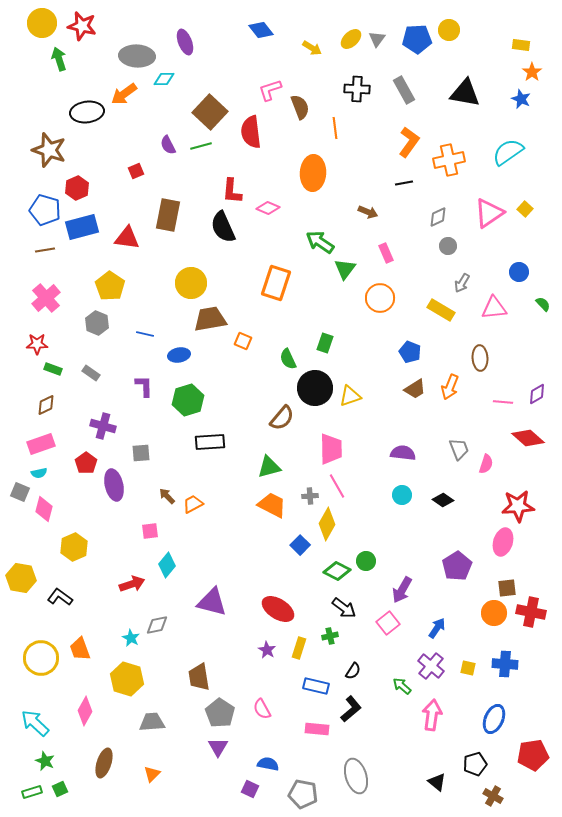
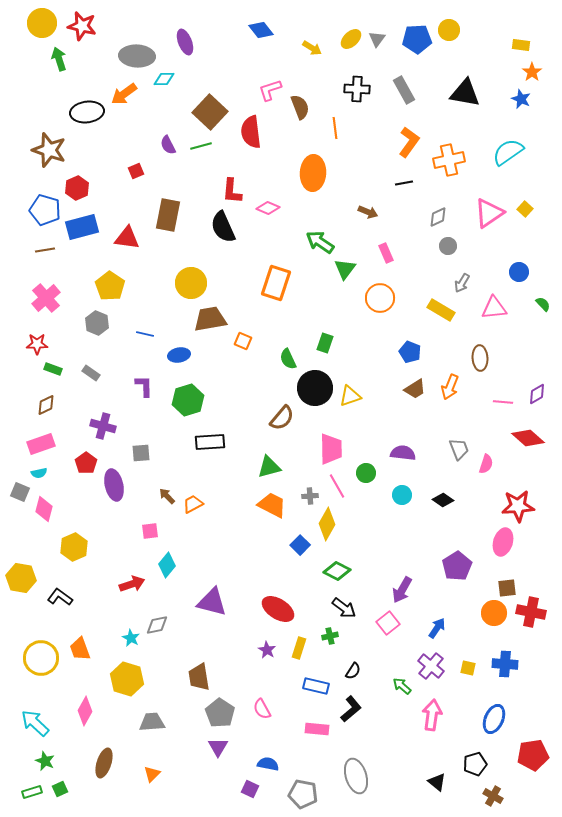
green circle at (366, 561): moved 88 px up
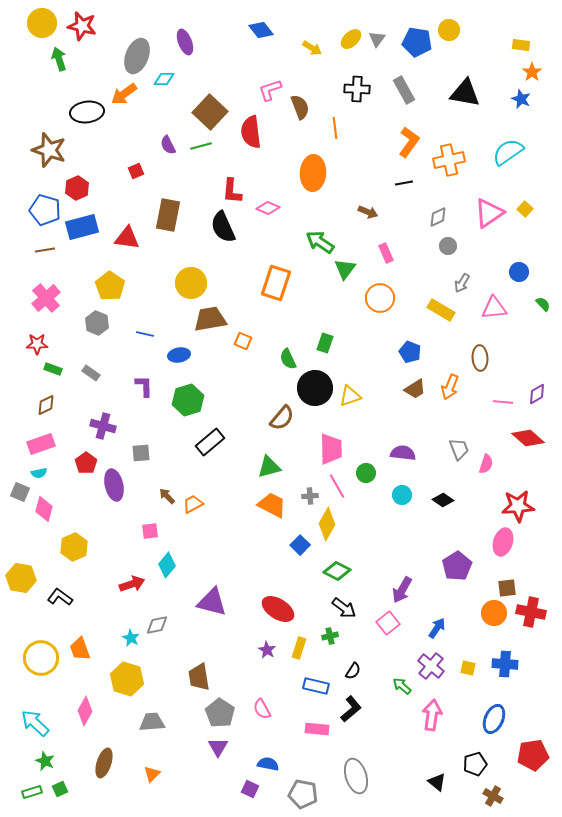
blue pentagon at (417, 39): moved 3 px down; rotated 12 degrees clockwise
gray ellipse at (137, 56): rotated 72 degrees counterclockwise
black rectangle at (210, 442): rotated 36 degrees counterclockwise
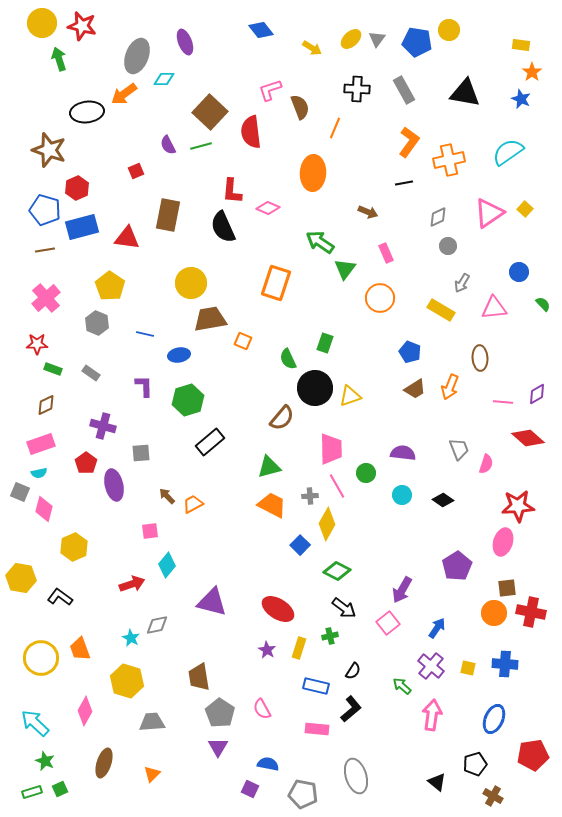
orange line at (335, 128): rotated 30 degrees clockwise
yellow hexagon at (127, 679): moved 2 px down
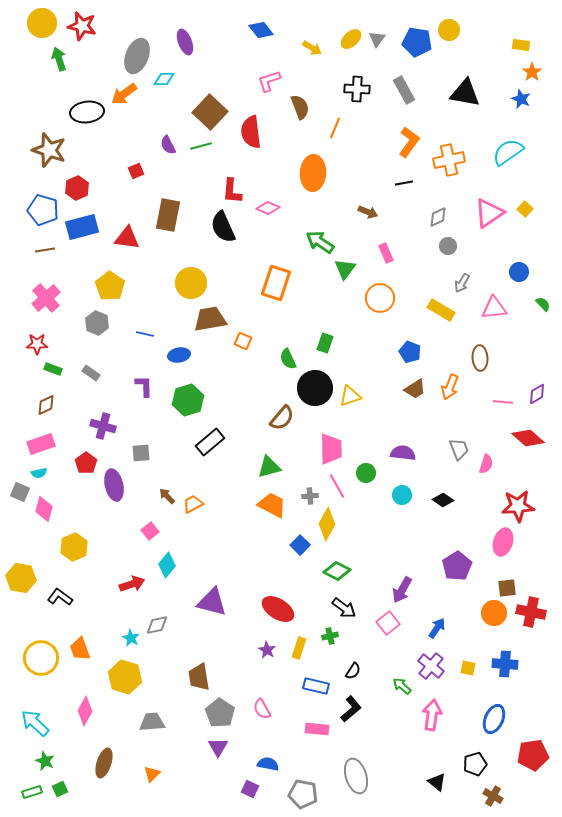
pink L-shape at (270, 90): moved 1 px left, 9 px up
blue pentagon at (45, 210): moved 2 px left
pink square at (150, 531): rotated 30 degrees counterclockwise
yellow hexagon at (127, 681): moved 2 px left, 4 px up
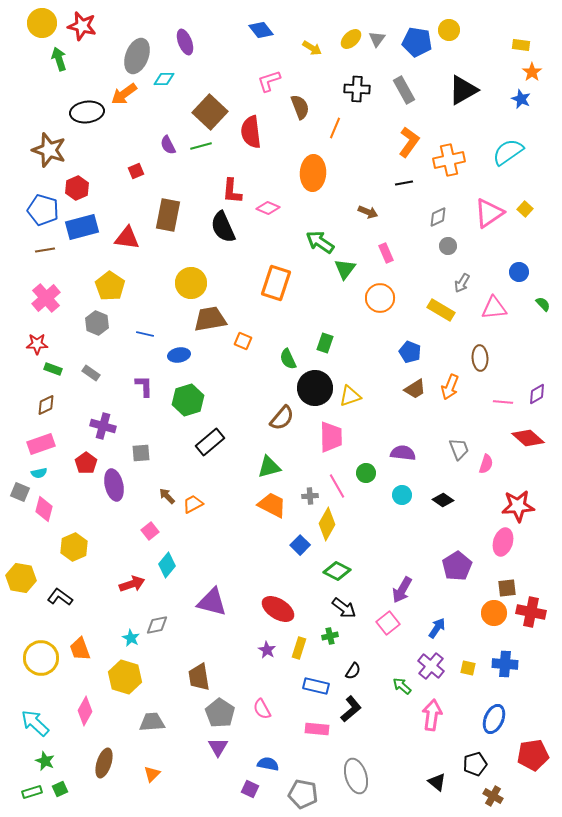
black triangle at (465, 93): moved 2 px left, 3 px up; rotated 40 degrees counterclockwise
pink trapezoid at (331, 449): moved 12 px up
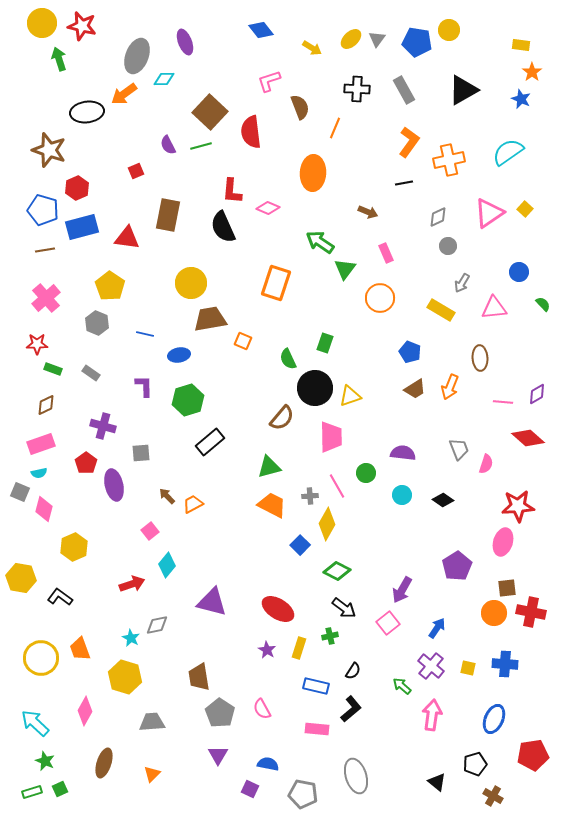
purple triangle at (218, 747): moved 8 px down
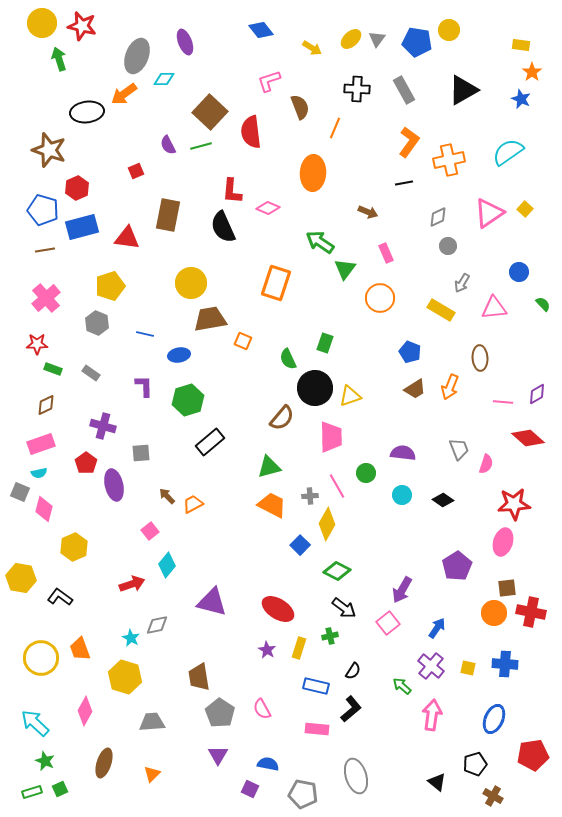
yellow pentagon at (110, 286): rotated 20 degrees clockwise
red star at (518, 506): moved 4 px left, 2 px up
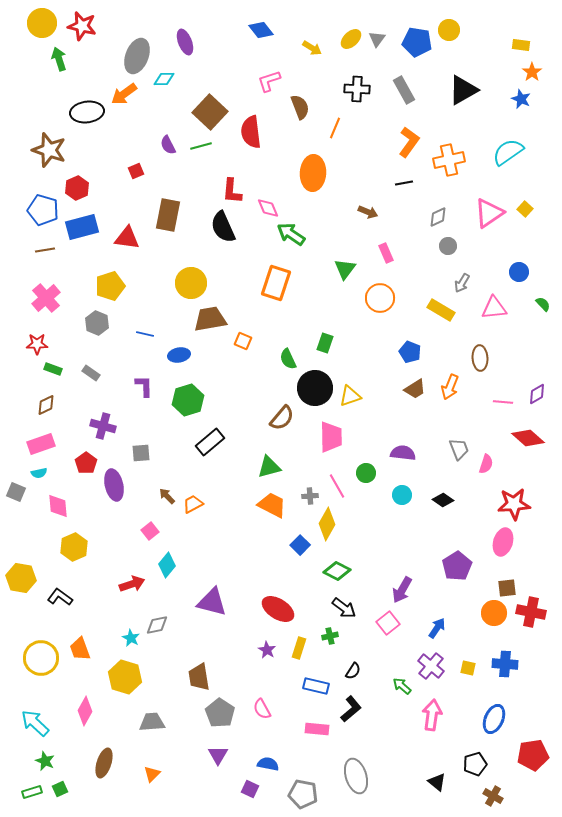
pink diamond at (268, 208): rotated 45 degrees clockwise
green arrow at (320, 242): moved 29 px left, 8 px up
gray square at (20, 492): moved 4 px left
pink diamond at (44, 509): moved 14 px right, 3 px up; rotated 20 degrees counterclockwise
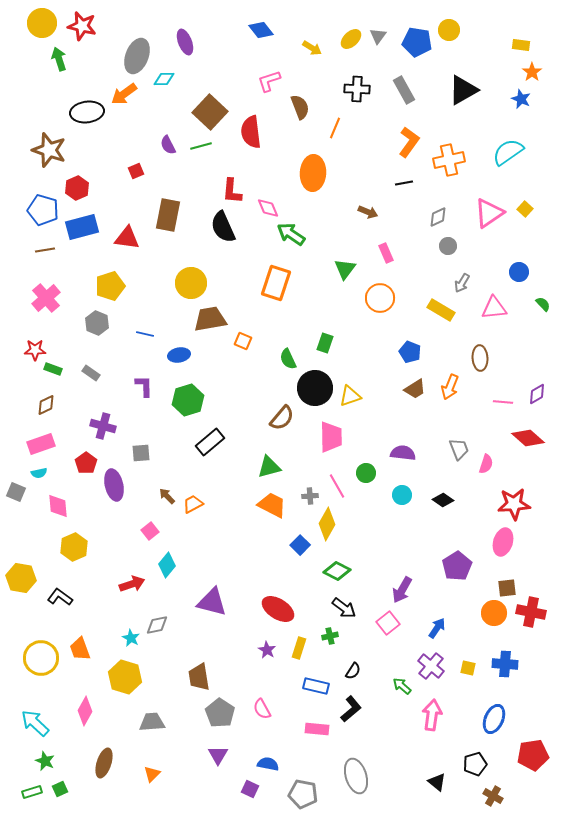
gray triangle at (377, 39): moved 1 px right, 3 px up
red star at (37, 344): moved 2 px left, 6 px down
